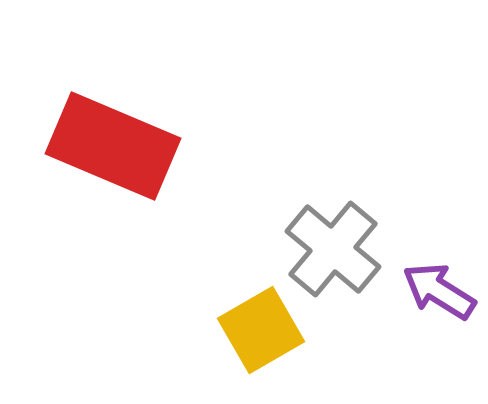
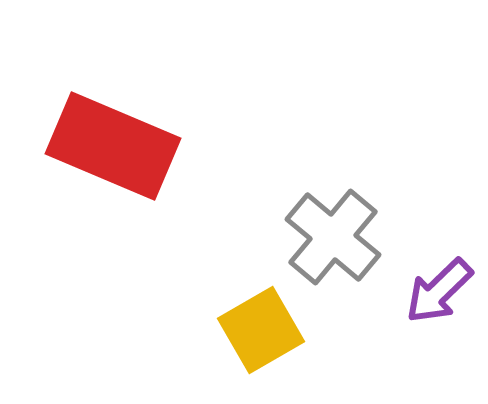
gray cross: moved 12 px up
purple arrow: rotated 76 degrees counterclockwise
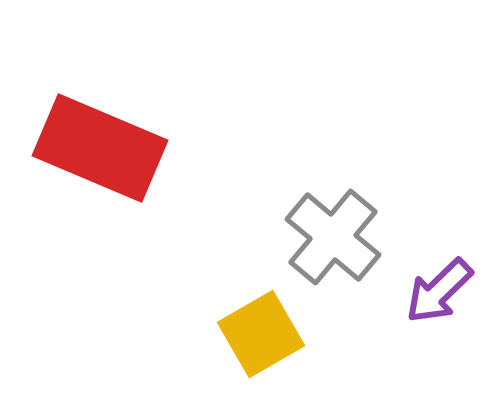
red rectangle: moved 13 px left, 2 px down
yellow square: moved 4 px down
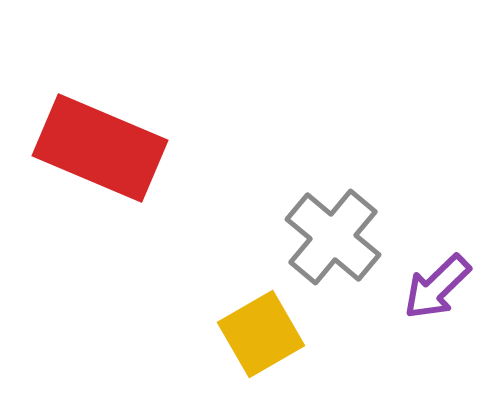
purple arrow: moved 2 px left, 4 px up
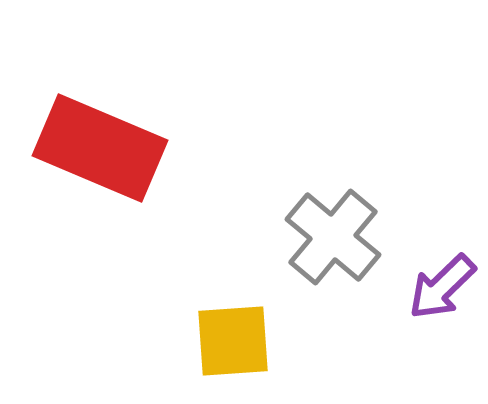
purple arrow: moved 5 px right
yellow square: moved 28 px left, 7 px down; rotated 26 degrees clockwise
